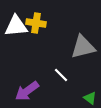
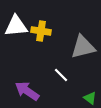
yellow cross: moved 5 px right, 8 px down
purple arrow: rotated 70 degrees clockwise
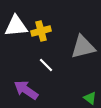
yellow cross: rotated 24 degrees counterclockwise
white line: moved 15 px left, 10 px up
purple arrow: moved 1 px left, 1 px up
